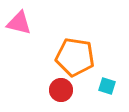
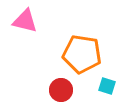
pink triangle: moved 6 px right, 2 px up
orange pentagon: moved 7 px right, 3 px up
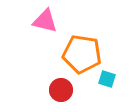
pink triangle: moved 20 px right
cyan square: moved 7 px up
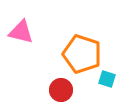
pink triangle: moved 24 px left, 11 px down
orange pentagon: rotated 9 degrees clockwise
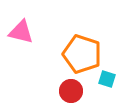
red circle: moved 10 px right, 1 px down
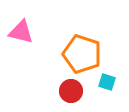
cyan square: moved 3 px down
